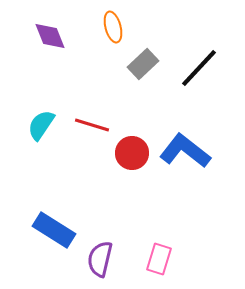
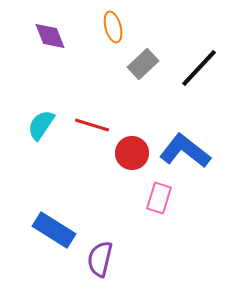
pink rectangle: moved 61 px up
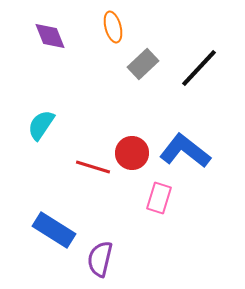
red line: moved 1 px right, 42 px down
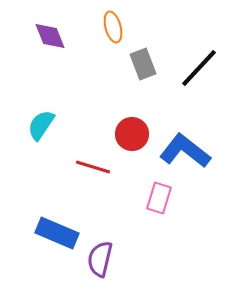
gray rectangle: rotated 68 degrees counterclockwise
red circle: moved 19 px up
blue rectangle: moved 3 px right, 3 px down; rotated 9 degrees counterclockwise
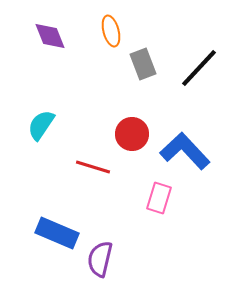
orange ellipse: moved 2 px left, 4 px down
blue L-shape: rotated 9 degrees clockwise
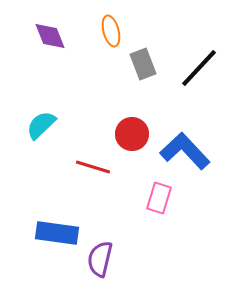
cyan semicircle: rotated 12 degrees clockwise
blue rectangle: rotated 15 degrees counterclockwise
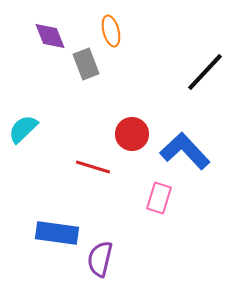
gray rectangle: moved 57 px left
black line: moved 6 px right, 4 px down
cyan semicircle: moved 18 px left, 4 px down
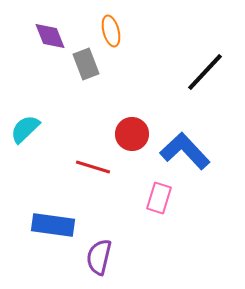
cyan semicircle: moved 2 px right
blue rectangle: moved 4 px left, 8 px up
purple semicircle: moved 1 px left, 2 px up
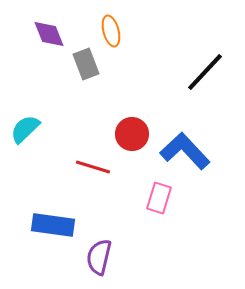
purple diamond: moved 1 px left, 2 px up
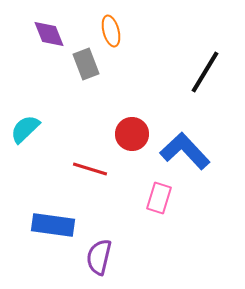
black line: rotated 12 degrees counterclockwise
red line: moved 3 px left, 2 px down
